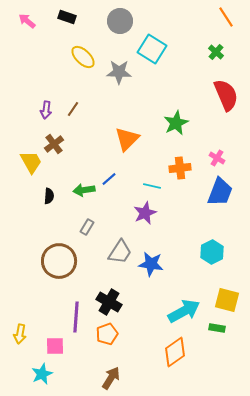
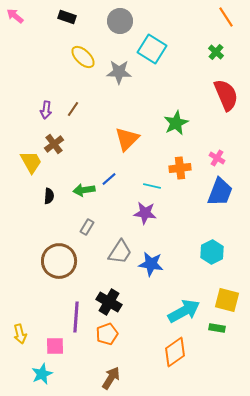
pink arrow: moved 12 px left, 5 px up
purple star: rotated 30 degrees clockwise
yellow arrow: rotated 24 degrees counterclockwise
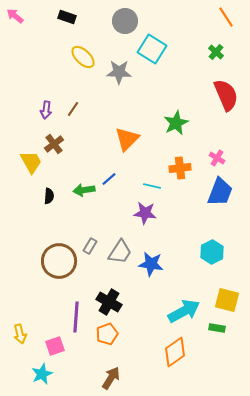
gray circle: moved 5 px right
gray rectangle: moved 3 px right, 19 px down
pink square: rotated 18 degrees counterclockwise
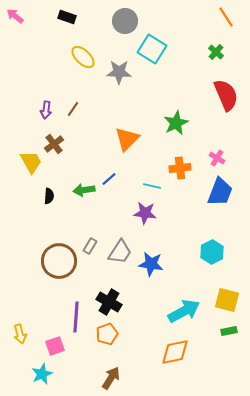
green rectangle: moved 12 px right, 3 px down; rotated 21 degrees counterclockwise
orange diamond: rotated 24 degrees clockwise
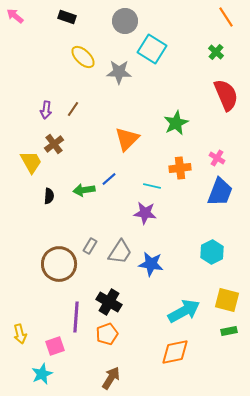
brown circle: moved 3 px down
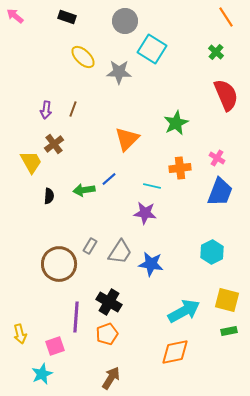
brown line: rotated 14 degrees counterclockwise
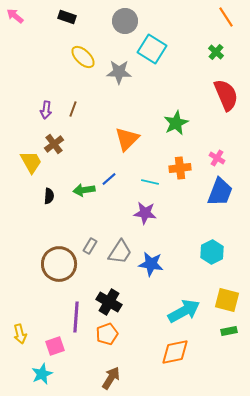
cyan line: moved 2 px left, 4 px up
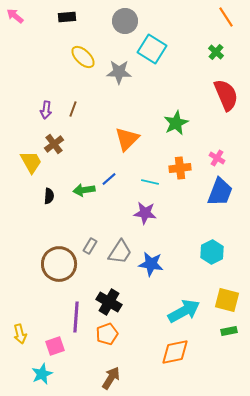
black rectangle: rotated 24 degrees counterclockwise
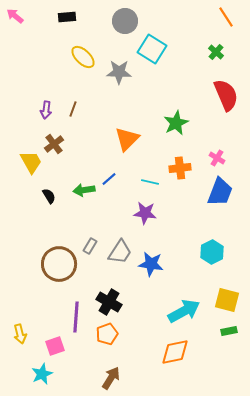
black semicircle: rotated 35 degrees counterclockwise
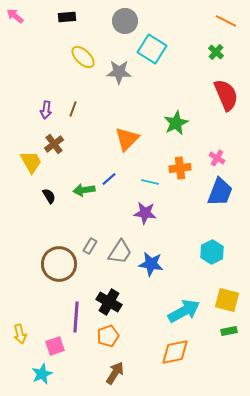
orange line: moved 4 px down; rotated 30 degrees counterclockwise
orange pentagon: moved 1 px right, 2 px down
brown arrow: moved 4 px right, 5 px up
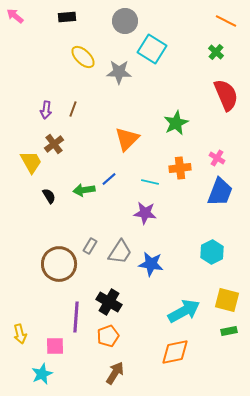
pink square: rotated 18 degrees clockwise
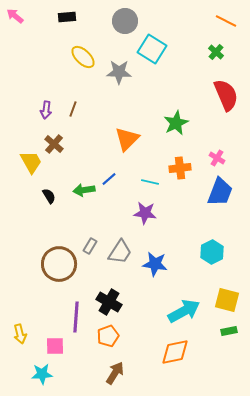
brown cross: rotated 12 degrees counterclockwise
blue star: moved 4 px right
cyan star: rotated 20 degrees clockwise
